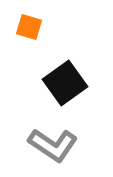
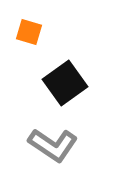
orange square: moved 5 px down
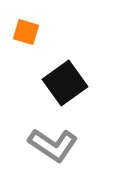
orange square: moved 3 px left
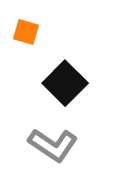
black square: rotated 9 degrees counterclockwise
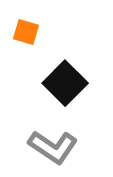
gray L-shape: moved 2 px down
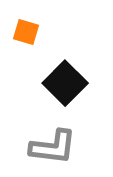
gray L-shape: rotated 27 degrees counterclockwise
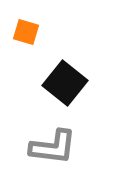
black square: rotated 6 degrees counterclockwise
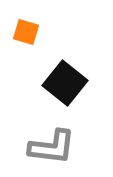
gray L-shape: moved 1 px left
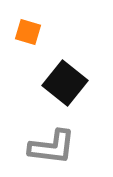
orange square: moved 2 px right
